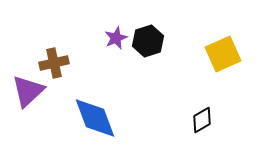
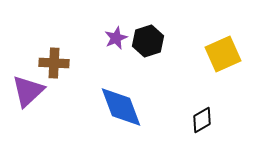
brown cross: rotated 16 degrees clockwise
blue diamond: moved 26 px right, 11 px up
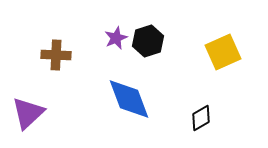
yellow square: moved 2 px up
brown cross: moved 2 px right, 8 px up
purple triangle: moved 22 px down
blue diamond: moved 8 px right, 8 px up
black diamond: moved 1 px left, 2 px up
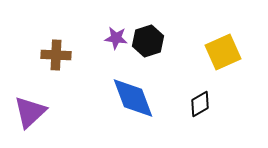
purple star: rotated 30 degrees clockwise
blue diamond: moved 4 px right, 1 px up
purple triangle: moved 2 px right, 1 px up
black diamond: moved 1 px left, 14 px up
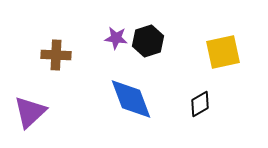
yellow square: rotated 12 degrees clockwise
blue diamond: moved 2 px left, 1 px down
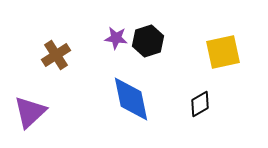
brown cross: rotated 36 degrees counterclockwise
blue diamond: rotated 9 degrees clockwise
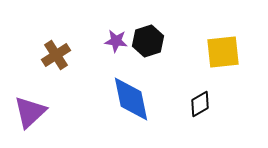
purple star: moved 3 px down
yellow square: rotated 6 degrees clockwise
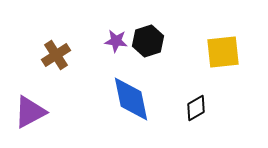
black diamond: moved 4 px left, 4 px down
purple triangle: rotated 15 degrees clockwise
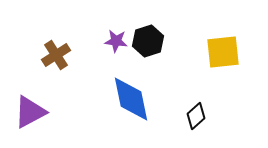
black diamond: moved 8 px down; rotated 12 degrees counterclockwise
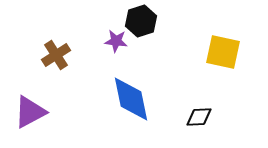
black hexagon: moved 7 px left, 20 px up
yellow square: rotated 18 degrees clockwise
black diamond: moved 3 px right, 1 px down; rotated 40 degrees clockwise
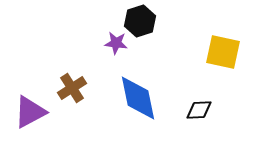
black hexagon: moved 1 px left
purple star: moved 2 px down
brown cross: moved 16 px right, 33 px down
blue diamond: moved 7 px right, 1 px up
black diamond: moved 7 px up
